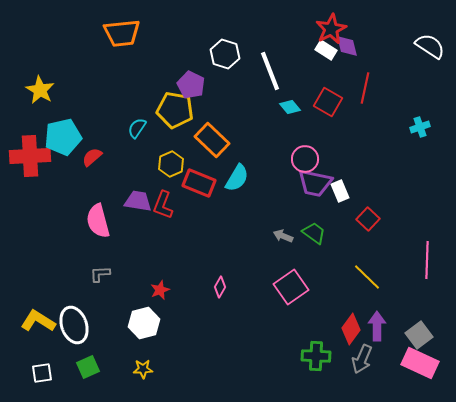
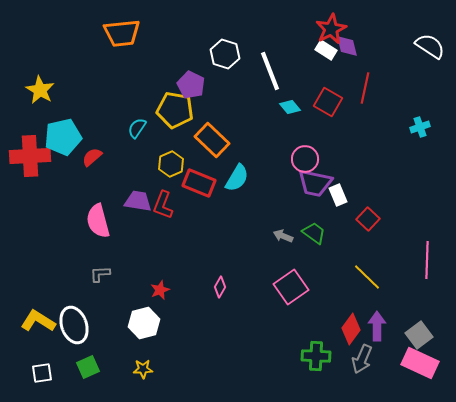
white rectangle at (340, 191): moved 2 px left, 4 px down
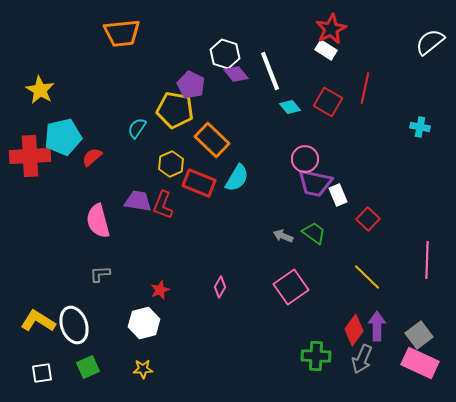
purple diamond at (347, 46): moved 111 px left, 28 px down; rotated 25 degrees counterclockwise
white semicircle at (430, 46): moved 4 px up; rotated 72 degrees counterclockwise
cyan cross at (420, 127): rotated 30 degrees clockwise
red diamond at (351, 329): moved 3 px right, 1 px down
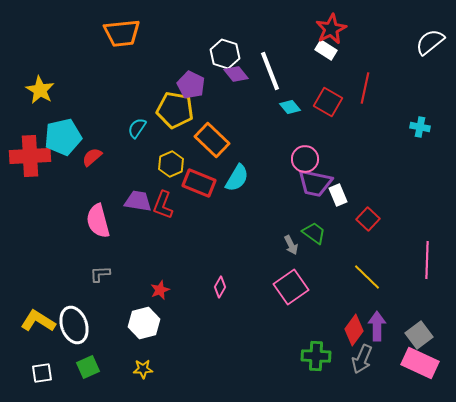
gray arrow at (283, 236): moved 8 px right, 9 px down; rotated 138 degrees counterclockwise
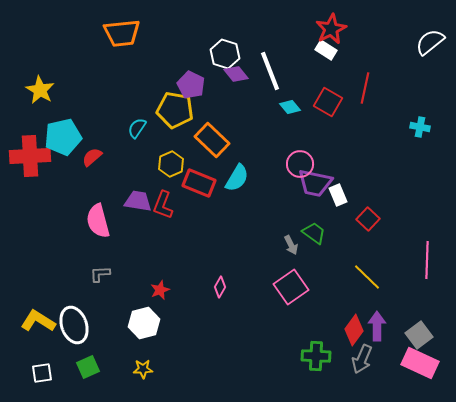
pink circle at (305, 159): moved 5 px left, 5 px down
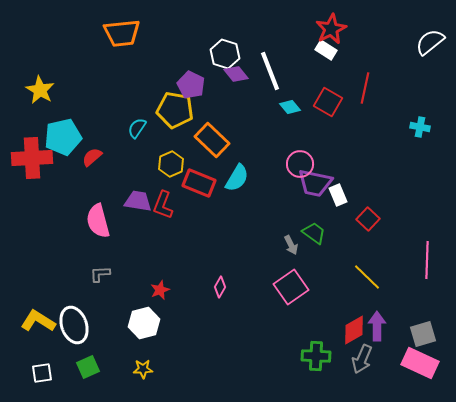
red cross at (30, 156): moved 2 px right, 2 px down
red diamond at (354, 330): rotated 24 degrees clockwise
gray square at (419, 335): moved 4 px right, 1 px up; rotated 20 degrees clockwise
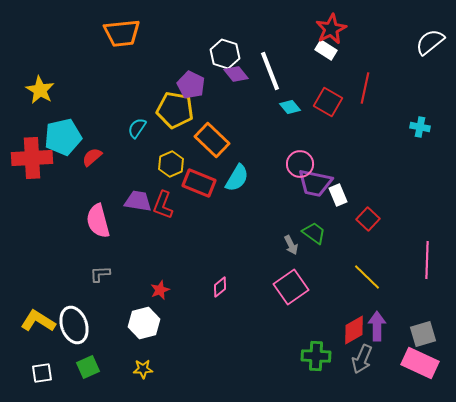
pink diamond at (220, 287): rotated 20 degrees clockwise
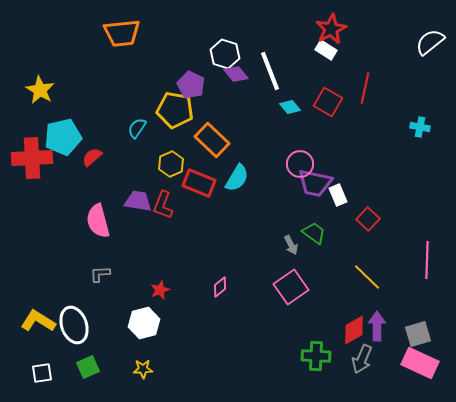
gray square at (423, 334): moved 5 px left
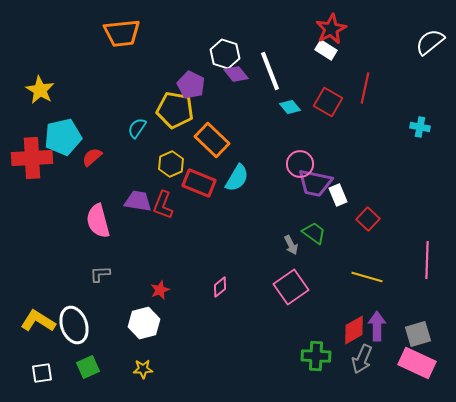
yellow line at (367, 277): rotated 28 degrees counterclockwise
pink rectangle at (420, 363): moved 3 px left
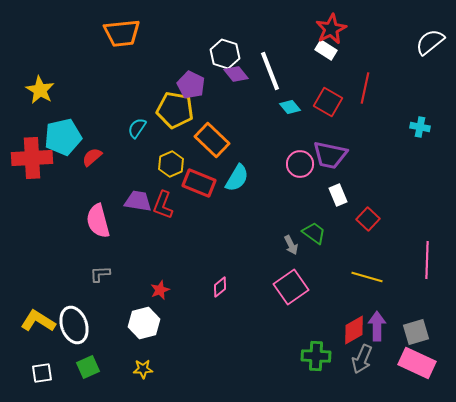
purple trapezoid at (315, 183): moved 15 px right, 28 px up
gray square at (418, 334): moved 2 px left, 2 px up
